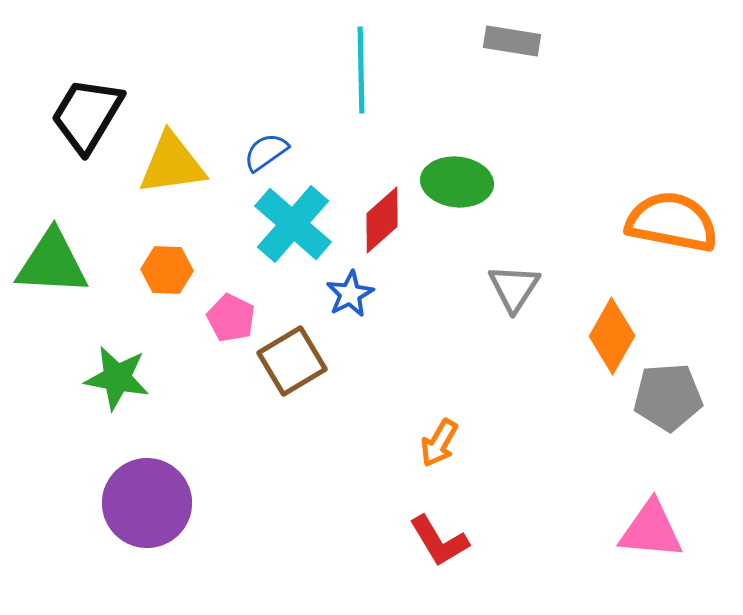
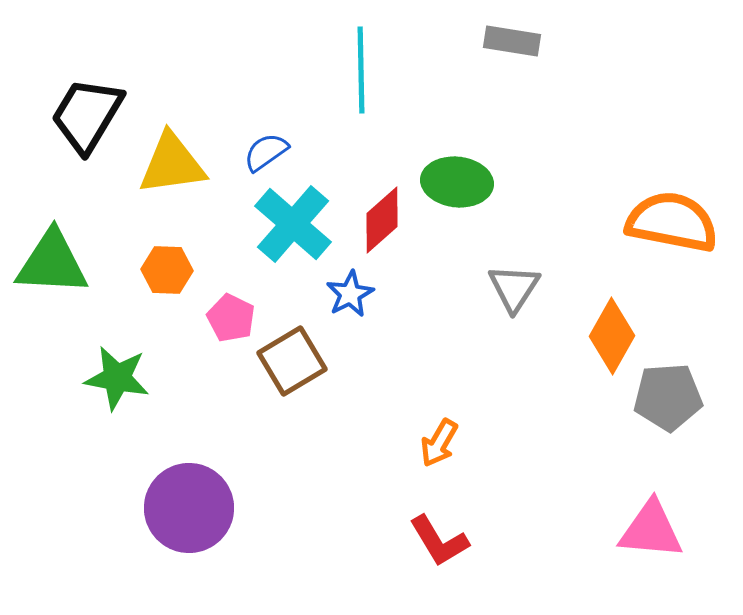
purple circle: moved 42 px right, 5 px down
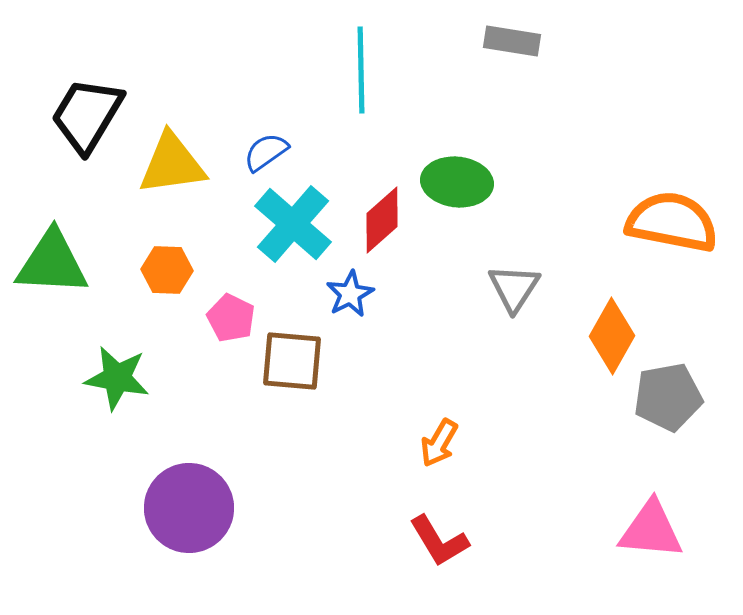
brown square: rotated 36 degrees clockwise
gray pentagon: rotated 6 degrees counterclockwise
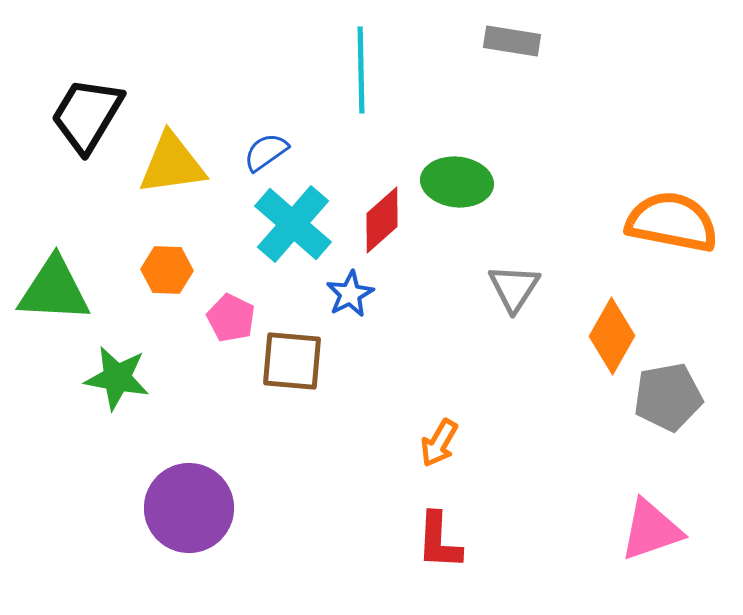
green triangle: moved 2 px right, 27 px down
pink triangle: rotated 24 degrees counterclockwise
red L-shape: rotated 34 degrees clockwise
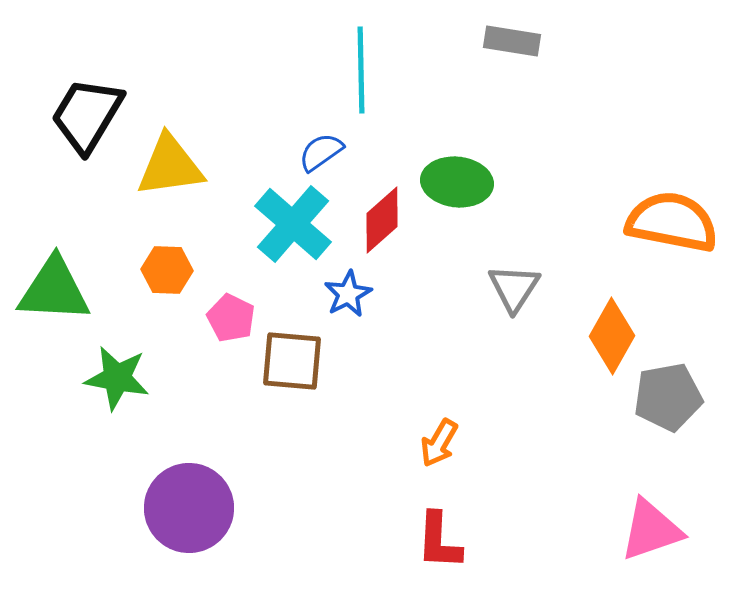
blue semicircle: moved 55 px right
yellow triangle: moved 2 px left, 2 px down
blue star: moved 2 px left
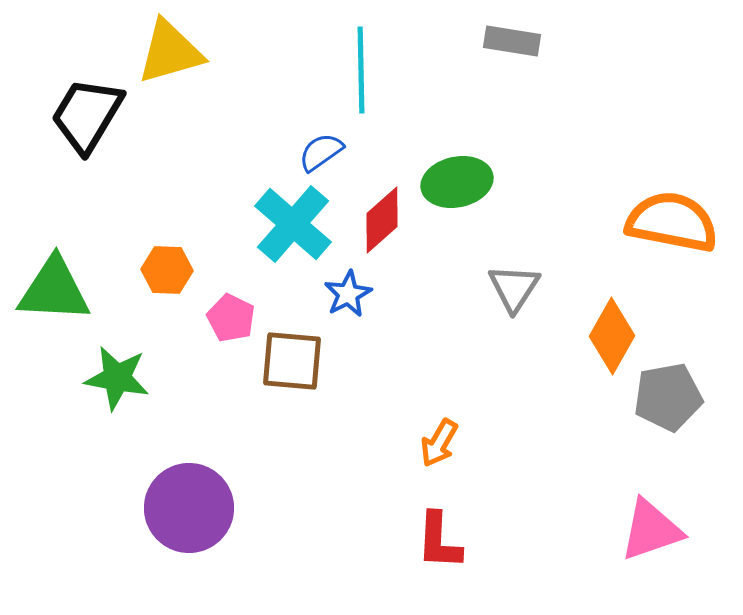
yellow triangle: moved 114 px up; rotated 8 degrees counterclockwise
green ellipse: rotated 18 degrees counterclockwise
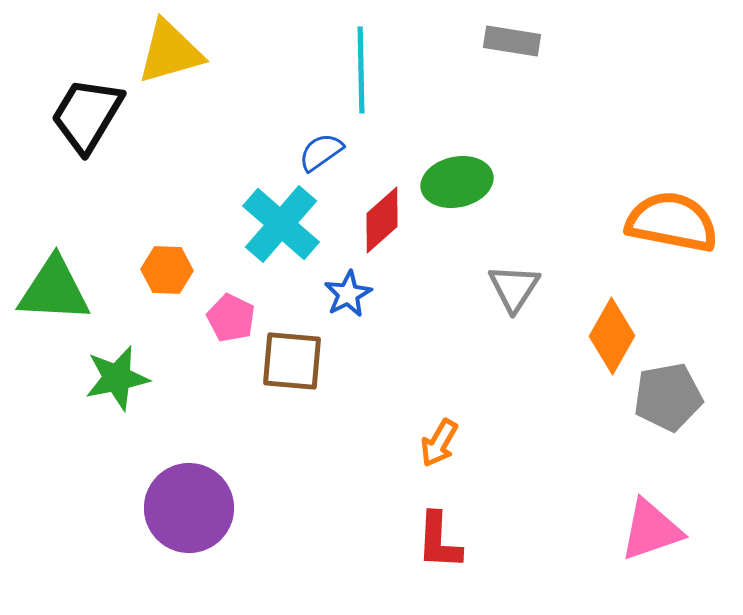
cyan cross: moved 12 px left
green star: rotated 22 degrees counterclockwise
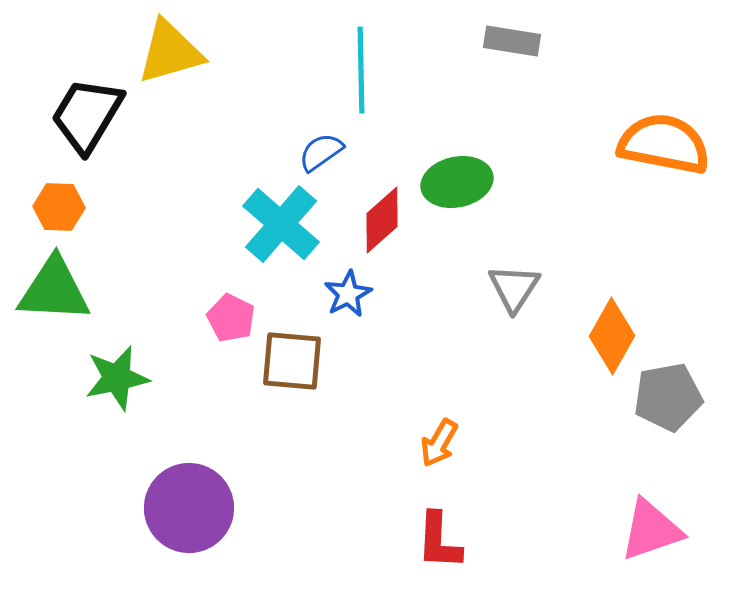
orange semicircle: moved 8 px left, 78 px up
orange hexagon: moved 108 px left, 63 px up
